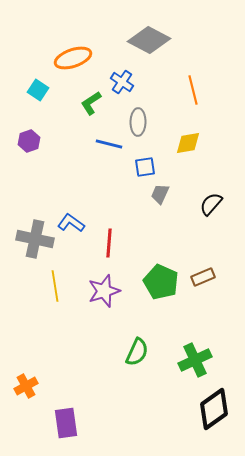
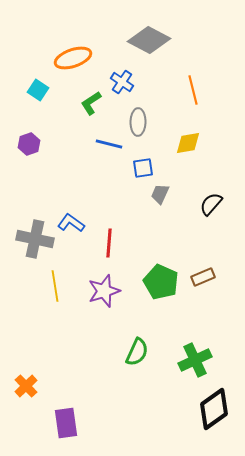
purple hexagon: moved 3 px down
blue square: moved 2 px left, 1 px down
orange cross: rotated 15 degrees counterclockwise
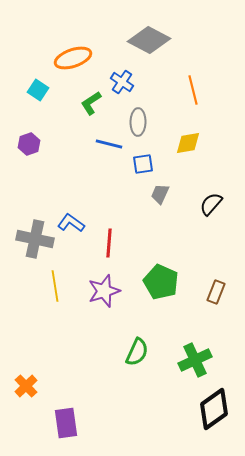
blue square: moved 4 px up
brown rectangle: moved 13 px right, 15 px down; rotated 45 degrees counterclockwise
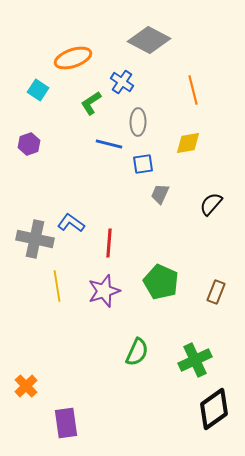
yellow line: moved 2 px right
